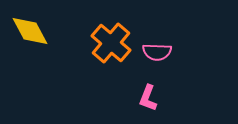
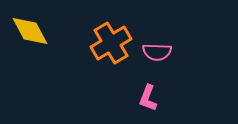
orange cross: rotated 18 degrees clockwise
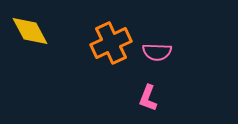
orange cross: rotated 6 degrees clockwise
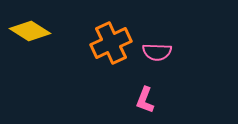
yellow diamond: rotated 30 degrees counterclockwise
pink L-shape: moved 3 px left, 2 px down
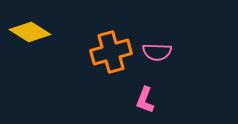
yellow diamond: moved 1 px down
orange cross: moved 9 px down; rotated 9 degrees clockwise
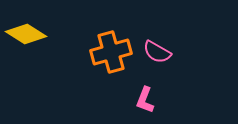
yellow diamond: moved 4 px left, 2 px down
pink semicircle: rotated 28 degrees clockwise
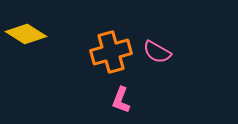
pink L-shape: moved 24 px left
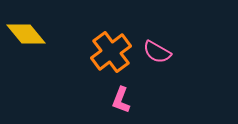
yellow diamond: rotated 18 degrees clockwise
orange cross: rotated 21 degrees counterclockwise
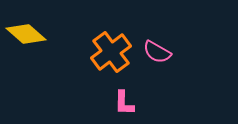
yellow diamond: rotated 9 degrees counterclockwise
pink L-shape: moved 3 px right, 3 px down; rotated 20 degrees counterclockwise
